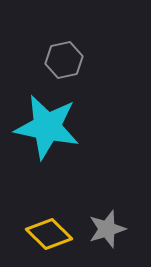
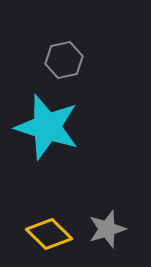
cyan star: rotated 6 degrees clockwise
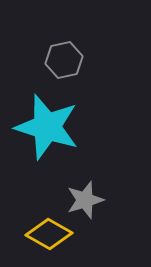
gray star: moved 22 px left, 29 px up
yellow diamond: rotated 15 degrees counterclockwise
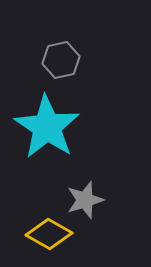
gray hexagon: moved 3 px left
cyan star: rotated 16 degrees clockwise
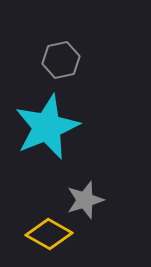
cyan star: rotated 16 degrees clockwise
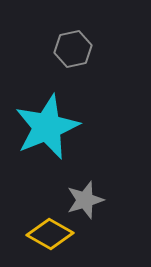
gray hexagon: moved 12 px right, 11 px up
yellow diamond: moved 1 px right
